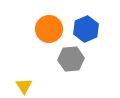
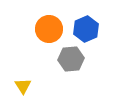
yellow triangle: moved 1 px left
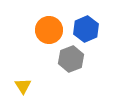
orange circle: moved 1 px down
gray hexagon: rotated 15 degrees counterclockwise
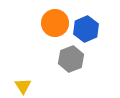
orange circle: moved 6 px right, 7 px up
